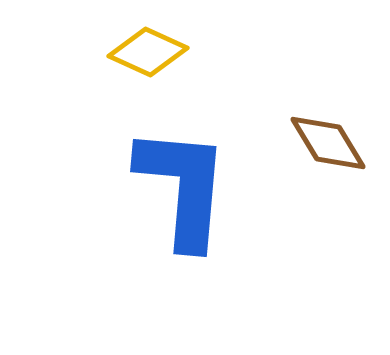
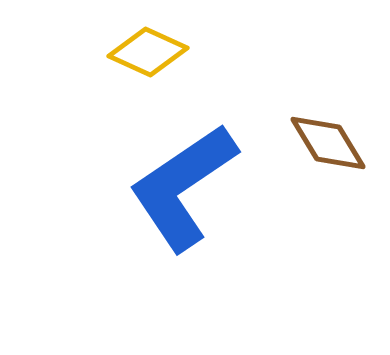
blue L-shape: rotated 129 degrees counterclockwise
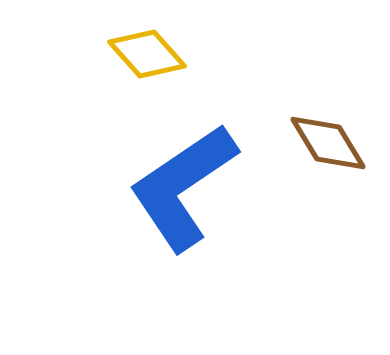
yellow diamond: moved 1 px left, 2 px down; rotated 24 degrees clockwise
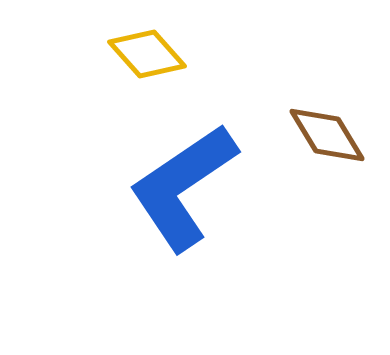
brown diamond: moved 1 px left, 8 px up
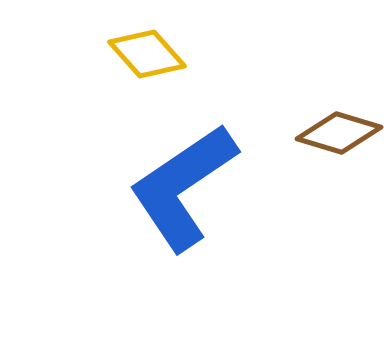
brown diamond: moved 12 px right, 2 px up; rotated 42 degrees counterclockwise
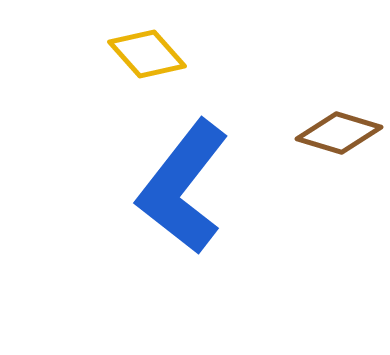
blue L-shape: rotated 18 degrees counterclockwise
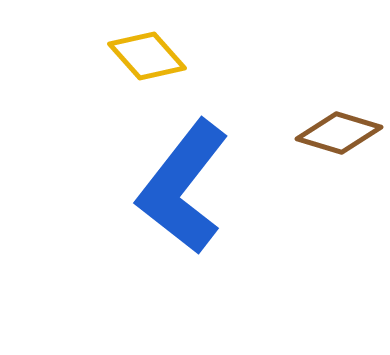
yellow diamond: moved 2 px down
